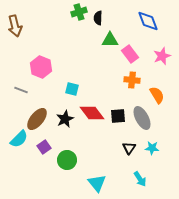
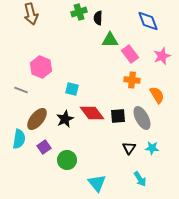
brown arrow: moved 16 px right, 12 px up
cyan semicircle: rotated 36 degrees counterclockwise
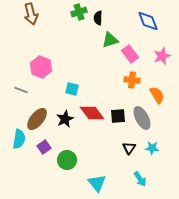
green triangle: rotated 18 degrees counterclockwise
